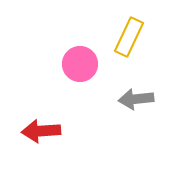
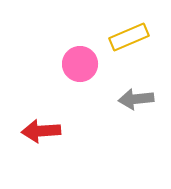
yellow rectangle: rotated 42 degrees clockwise
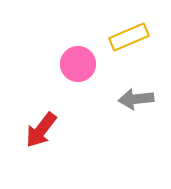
pink circle: moved 2 px left
red arrow: moved 1 px up; rotated 48 degrees counterclockwise
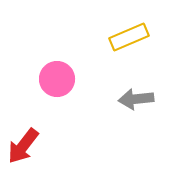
pink circle: moved 21 px left, 15 px down
red arrow: moved 18 px left, 16 px down
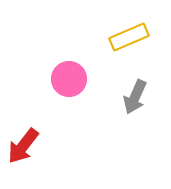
pink circle: moved 12 px right
gray arrow: moved 1 px left, 2 px up; rotated 60 degrees counterclockwise
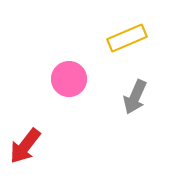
yellow rectangle: moved 2 px left, 1 px down
red arrow: moved 2 px right
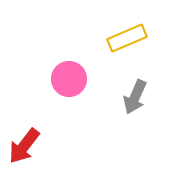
red arrow: moved 1 px left
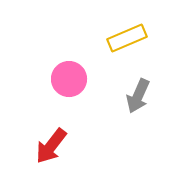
gray arrow: moved 3 px right, 1 px up
red arrow: moved 27 px right
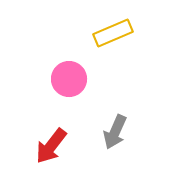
yellow rectangle: moved 14 px left, 5 px up
gray arrow: moved 23 px left, 36 px down
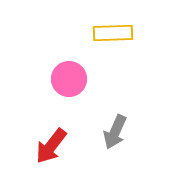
yellow rectangle: rotated 21 degrees clockwise
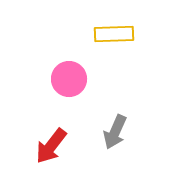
yellow rectangle: moved 1 px right, 1 px down
